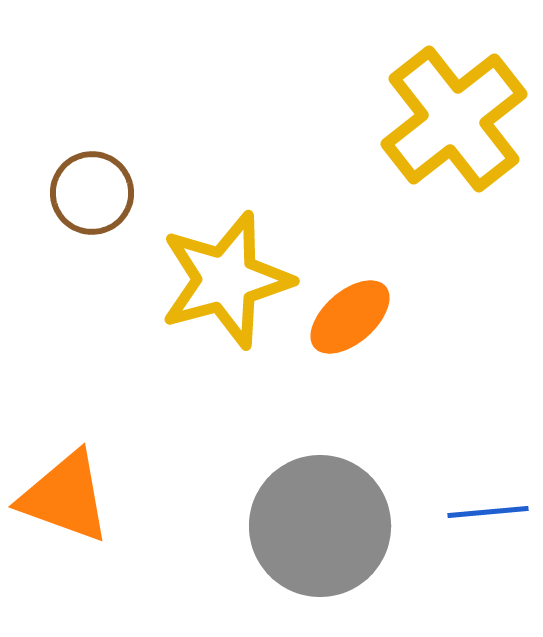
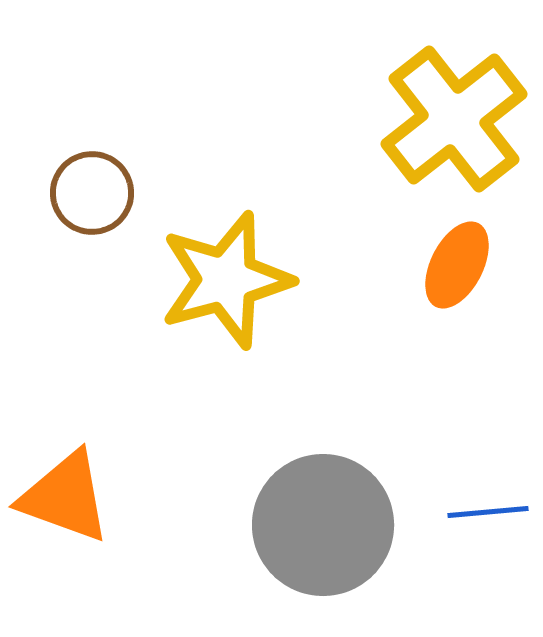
orange ellipse: moved 107 px right, 52 px up; rotated 22 degrees counterclockwise
gray circle: moved 3 px right, 1 px up
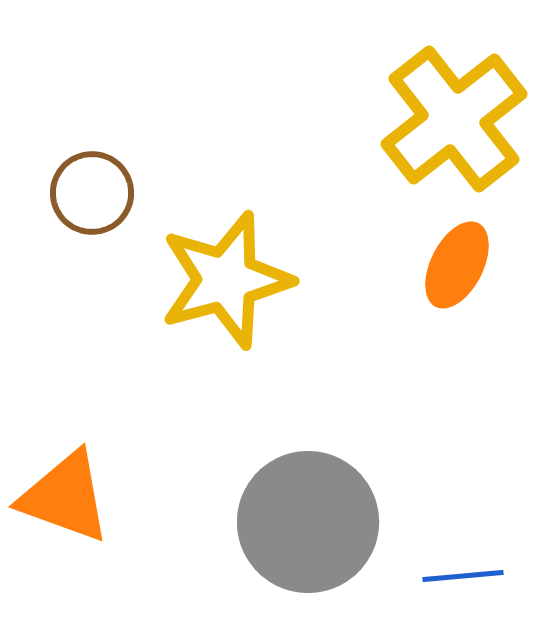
blue line: moved 25 px left, 64 px down
gray circle: moved 15 px left, 3 px up
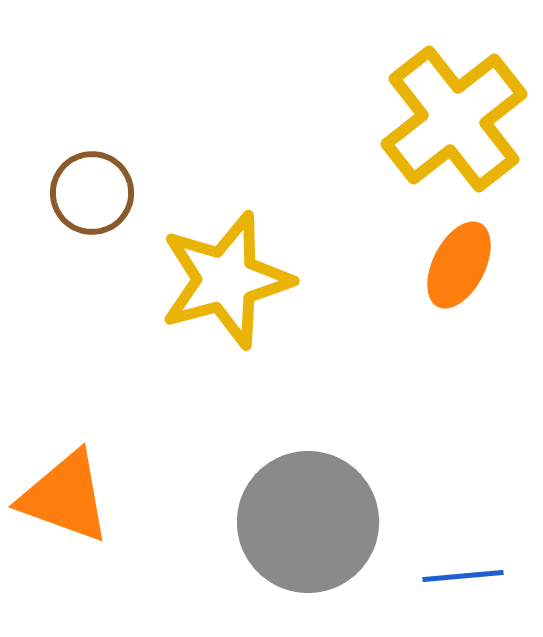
orange ellipse: moved 2 px right
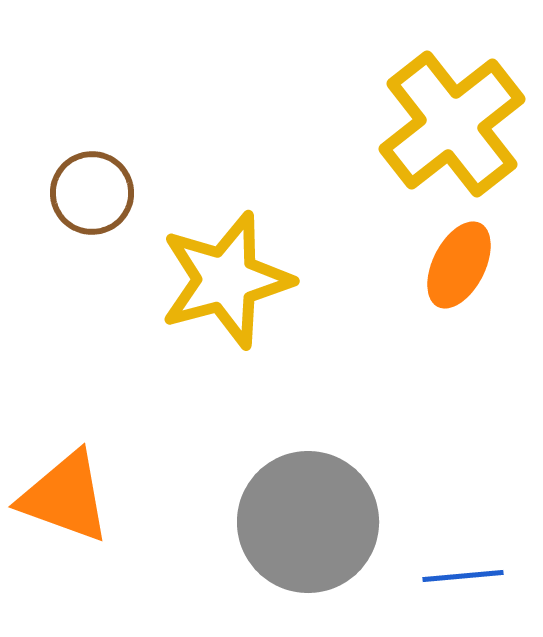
yellow cross: moved 2 px left, 5 px down
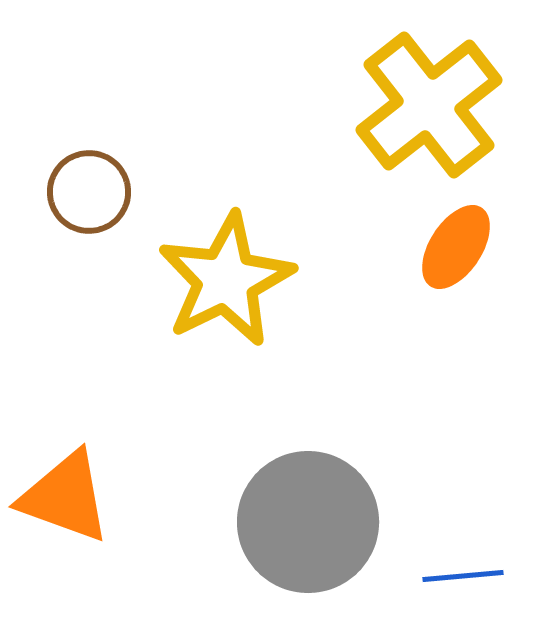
yellow cross: moved 23 px left, 19 px up
brown circle: moved 3 px left, 1 px up
orange ellipse: moved 3 px left, 18 px up; rotated 6 degrees clockwise
yellow star: rotated 11 degrees counterclockwise
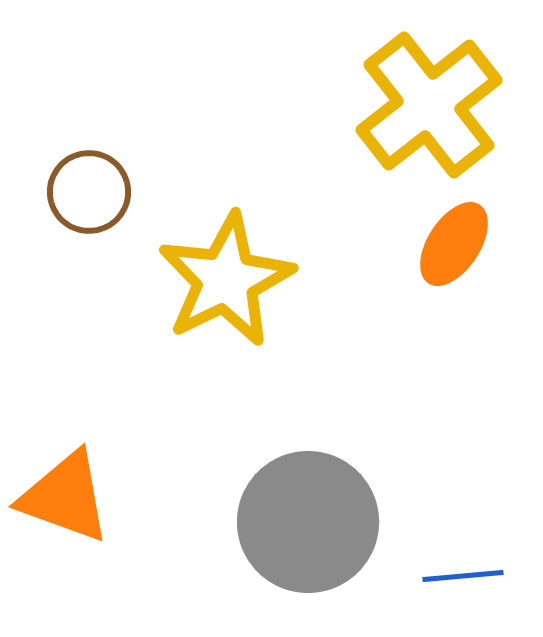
orange ellipse: moved 2 px left, 3 px up
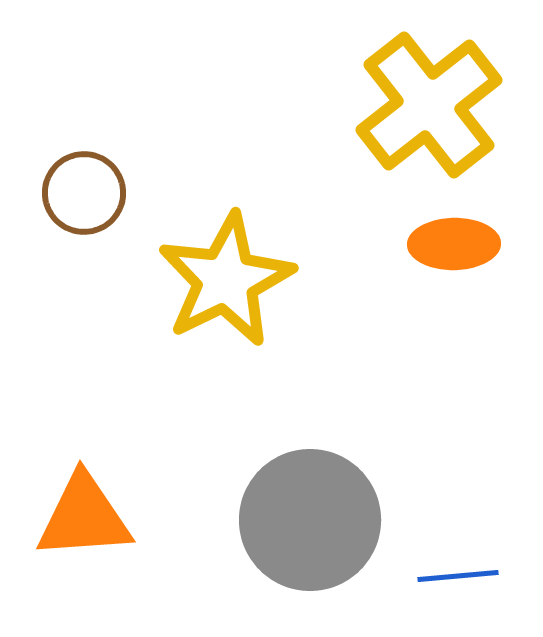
brown circle: moved 5 px left, 1 px down
orange ellipse: rotated 56 degrees clockwise
orange triangle: moved 19 px right, 20 px down; rotated 24 degrees counterclockwise
gray circle: moved 2 px right, 2 px up
blue line: moved 5 px left
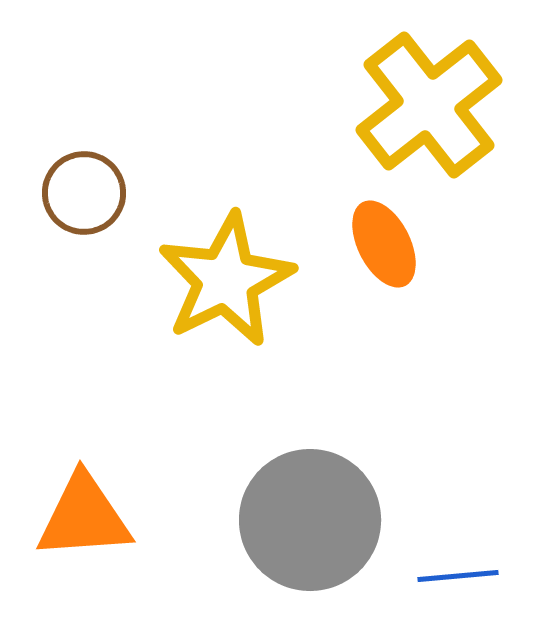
orange ellipse: moved 70 px left; rotated 64 degrees clockwise
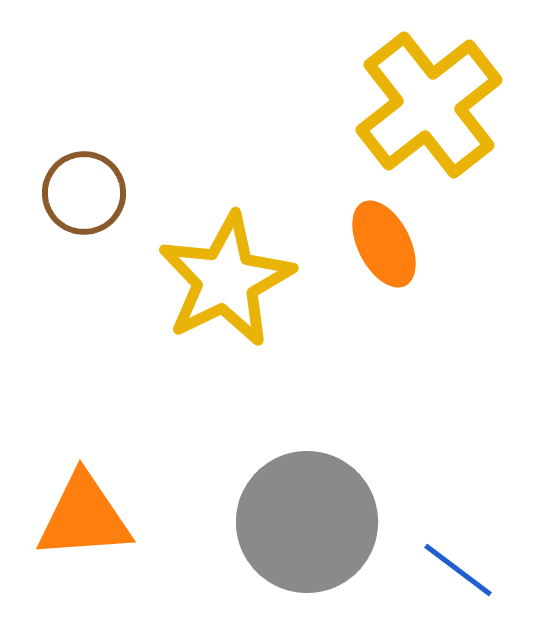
gray circle: moved 3 px left, 2 px down
blue line: moved 6 px up; rotated 42 degrees clockwise
